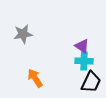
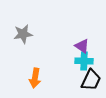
orange arrow: rotated 138 degrees counterclockwise
black trapezoid: moved 2 px up
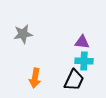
purple triangle: moved 4 px up; rotated 28 degrees counterclockwise
black trapezoid: moved 17 px left
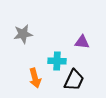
cyan cross: moved 27 px left
orange arrow: rotated 24 degrees counterclockwise
